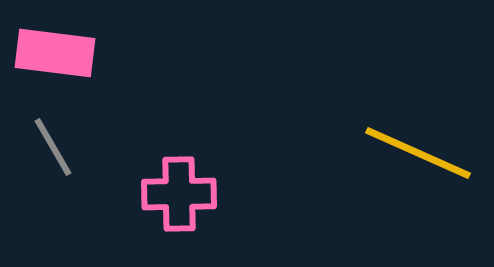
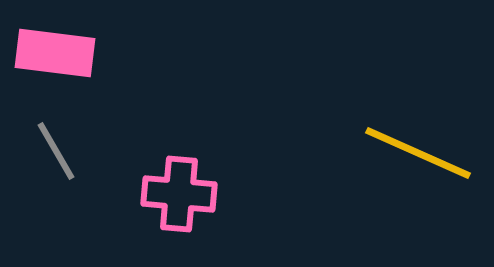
gray line: moved 3 px right, 4 px down
pink cross: rotated 6 degrees clockwise
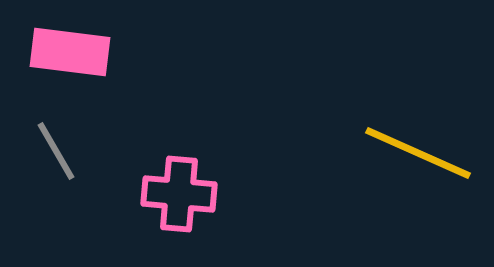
pink rectangle: moved 15 px right, 1 px up
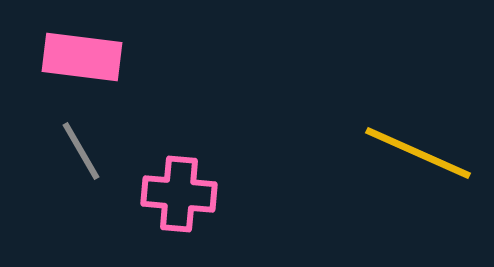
pink rectangle: moved 12 px right, 5 px down
gray line: moved 25 px right
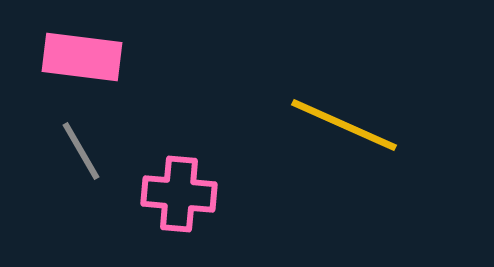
yellow line: moved 74 px left, 28 px up
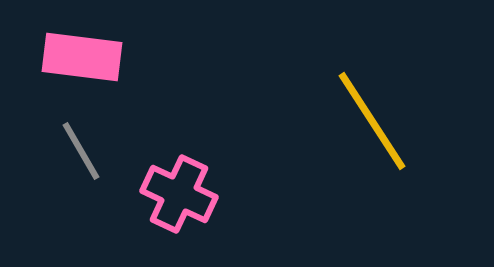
yellow line: moved 28 px right, 4 px up; rotated 33 degrees clockwise
pink cross: rotated 20 degrees clockwise
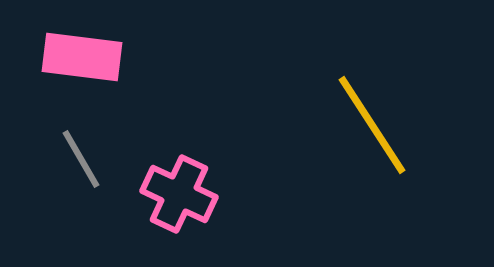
yellow line: moved 4 px down
gray line: moved 8 px down
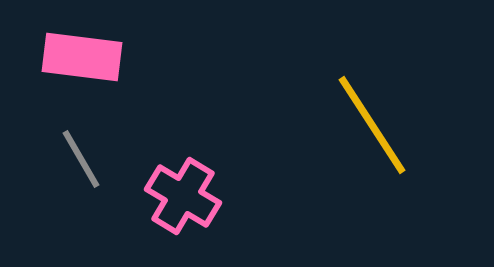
pink cross: moved 4 px right, 2 px down; rotated 6 degrees clockwise
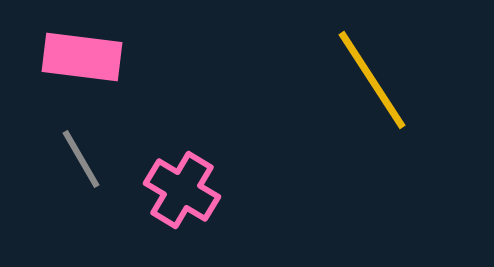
yellow line: moved 45 px up
pink cross: moved 1 px left, 6 px up
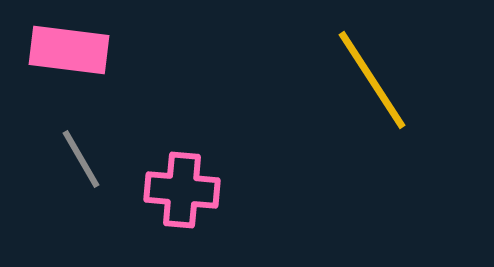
pink rectangle: moved 13 px left, 7 px up
pink cross: rotated 26 degrees counterclockwise
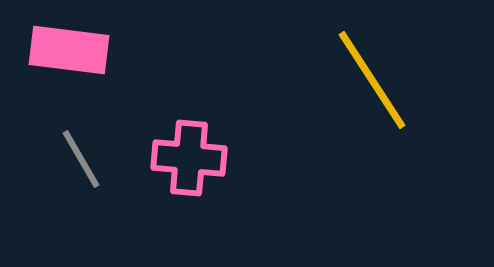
pink cross: moved 7 px right, 32 px up
